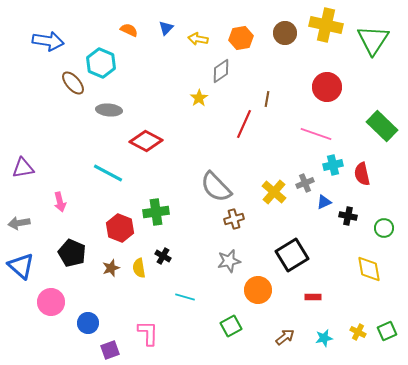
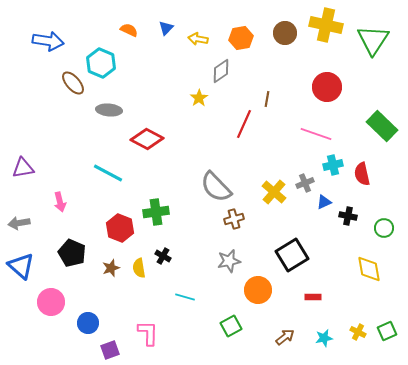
red diamond at (146, 141): moved 1 px right, 2 px up
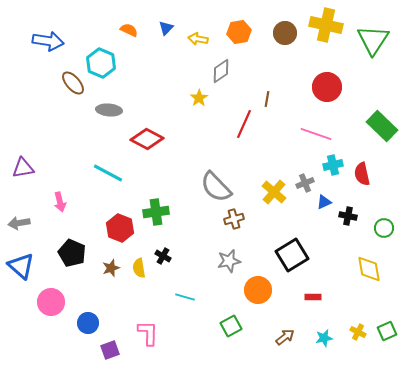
orange hexagon at (241, 38): moved 2 px left, 6 px up
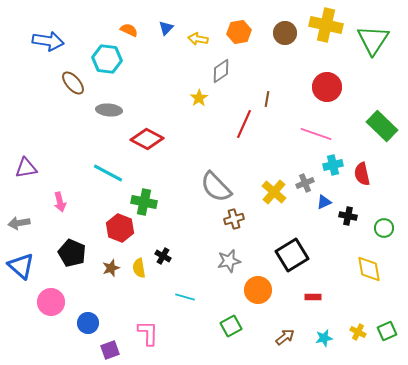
cyan hexagon at (101, 63): moved 6 px right, 4 px up; rotated 16 degrees counterclockwise
purple triangle at (23, 168): moved 3 px right
green cross at (156, 212): moved 12 px left, 10 px up; rotated 20 degrees clockwise
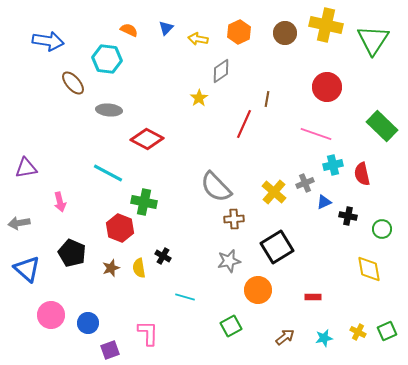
orange hexagon at (239, 32): rotated 15 degrees counterclockwise
brown cross at (234, 219): rotated 12 degrees clockwise
green circle at (384, 228): moved 2 px left, 1 px down
black square at (292, 255): moved 15 px left, 8 px up
blue triangle at (21, 266): moved 6 px right, 3 px down
pink circle at (51, 302): moved 13 px down
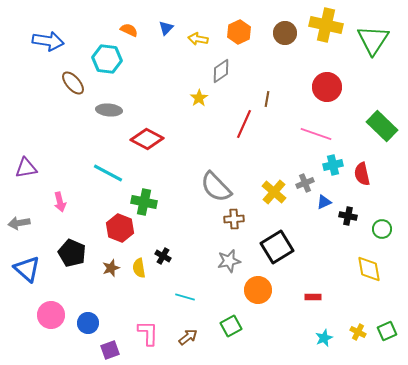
brown arrow at (285, 337): moved 97 px left
cyan star at (324, 338): rotated 12 degrees counterclockwise
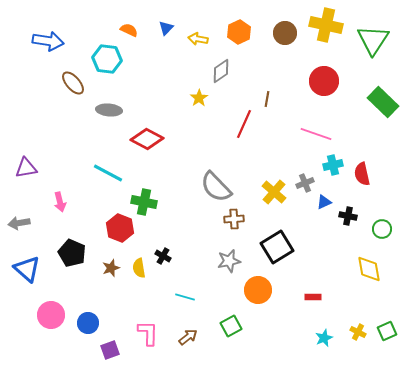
red circle at (327, 87): moved 3 px left, 6 px up
green rectangle at (382, 126): moved 1 px right, 24 px up
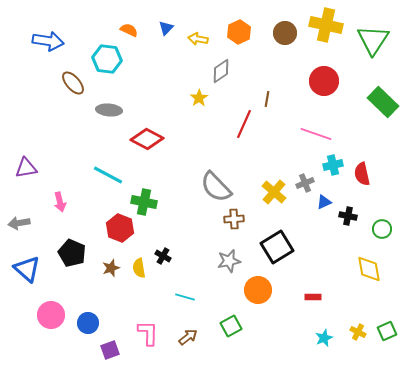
cyan line at (108, 173): moved 2 px down
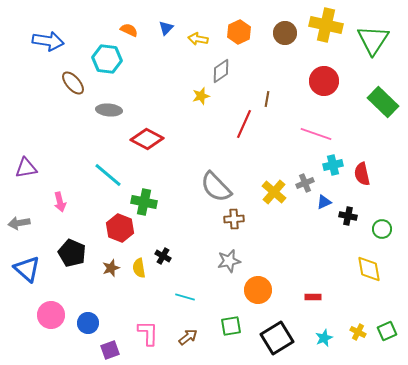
yellow star at (199, 98): moved 2 px right, 2 px up; rotated 18 degrees clockwise
cyan line at (108, 175): rotated 12 degrees clockwise
black square at (277, 247): moved 91 px down
green square at (231, 326): rotated 20 degrees clockwise
